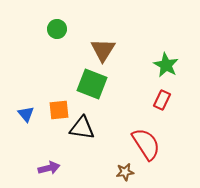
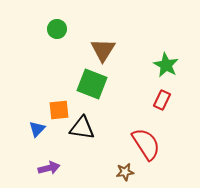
blue triangle: moved 11 px right, 15 px down; rotated 24 degrees clockwise
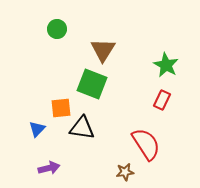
orange square: moved 2 px right, 2 px up
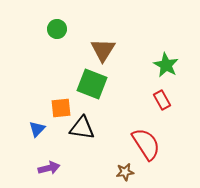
red rectangle: rotated 54 degrees counterclockwise
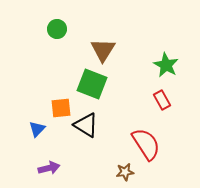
black triangle: moved 4 px right, 3 px up; rotated 24 degrees clockwise
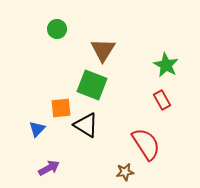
green square: moved 1 px down
purple arrow: rotated 15 degrees counterclockwise
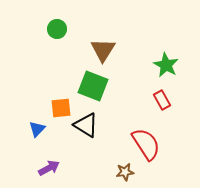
green square: moved 1 px right, 1 px down
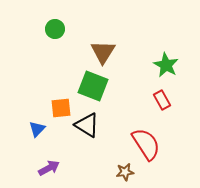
green circle: moved 2 px left
brown triangle: moved 2 px down
black triangle: moved 1 px right
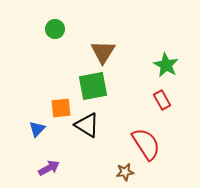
green square: rotated 32 degrees counterclockwise
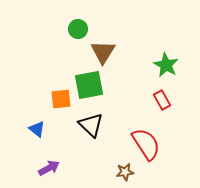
green circle: moved 23 px right
green square: moved 4 px left, 1 px up
orange square: moved 9 px up
black triangle: moved 4 px right; rotated 12 degrees clockwise
blue triangle: rotated 36 degrees counterclockwise
